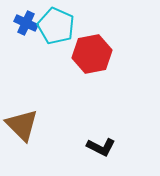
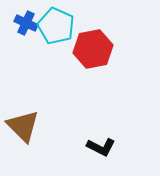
red hexagon: moved 1 px right, 5 px up
brown triangle: moved 1 px right, 1 px down
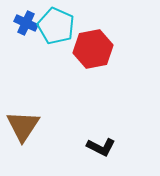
brown triangle: rotated 18 degrees clockwise
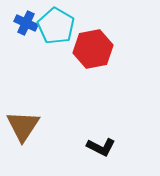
cyan pentagon: rotated 6 degrees clockwise
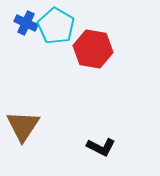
red hexagon: rotated 21 degrees clockwise
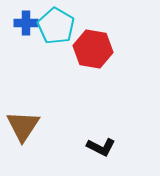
blue cross: rotated 25 degrees counterclockwise
